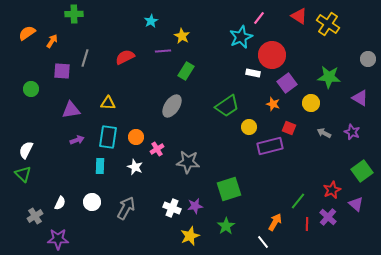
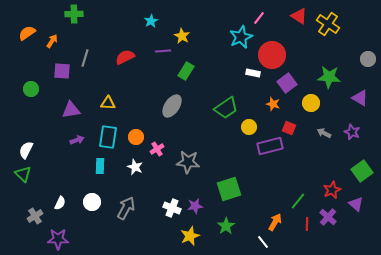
green trapezoid at (227, 106): moved 1 px left, 2 px down
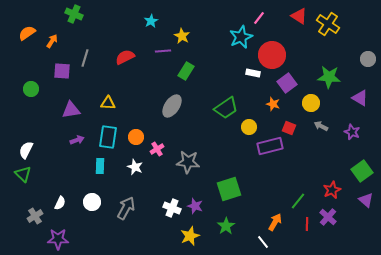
green cross at (74, 14): rotated 24 degrees clockwise
gray arrow at (324, 133): moved 3 px left, 7 px up
purple triangle at (356, 204): moved 10 px right, 4 px up
purple star at (195, 206): rotated 28 degrees clockwise
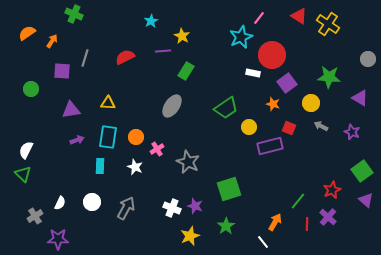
gray star at (188, 162): rotated 20 degrees clockwise
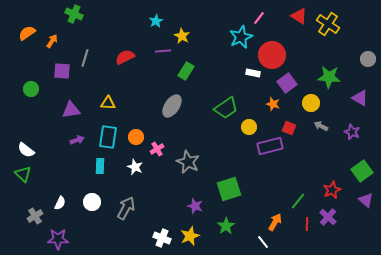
cyan star at (151, 21): moved 5 px right
white semicircle at (26, 150): rotated 78 degrees counterclockwise
white cross at (172, 208): moved 10 px left, 30 px down
